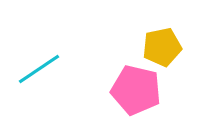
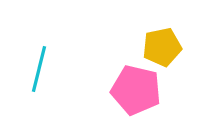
cyan line: rotated 42 degrees counterclockwise
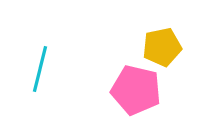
cyan line: moved 1 px right
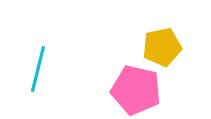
cyan line: moved 2 px left
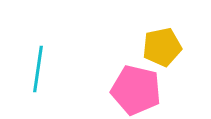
cyan line: rotated 6 degrees counterclockwise
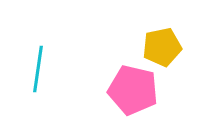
pink pentagon: moved 3 px left
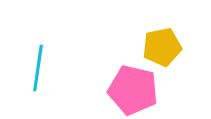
cyan line: moved 1 px up
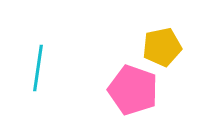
pink pentagon: rotated 6 degrees clockwise
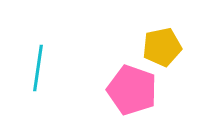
pink pentagon: moved 1 px left
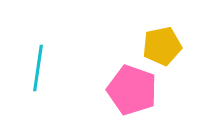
yellow pentagon: moved 1 px up
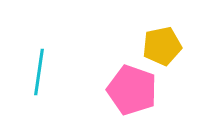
cyan line: moved 1 px right, 4 px down
